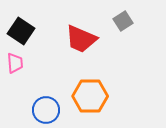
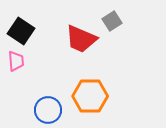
gray square: moved 11 px left
pink trapezoid: moved 1 px right, 2 px up
blue circle: moved 2 px right
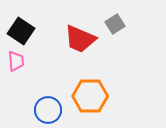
gray square: moved 3 px right, 3 px down
red trapezoid: moved 1 px left
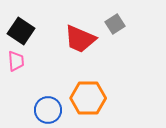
orange hexagon: moved 2 px left, 2 px down
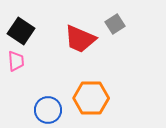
orange hexagon: moved 3 px right
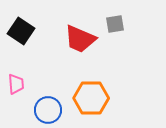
gray square: rotated 24 degrees clockwise
pink trapezoid: moved 23 px down
